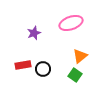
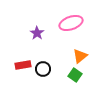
purple star: moved 3 px right; rotated 16 degrees counterclockwise
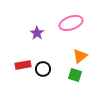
green square: rotated 16 degrees counterclockwise
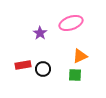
purple star: moved 3 px right
orange triangle: rotated 14 degrees clockwise
green square: rotated 16 degrees counterclockwise
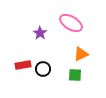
pink ellipse: rotated 50 degrees clockwise
orange triangle: moved 1 px right, 2 px up
